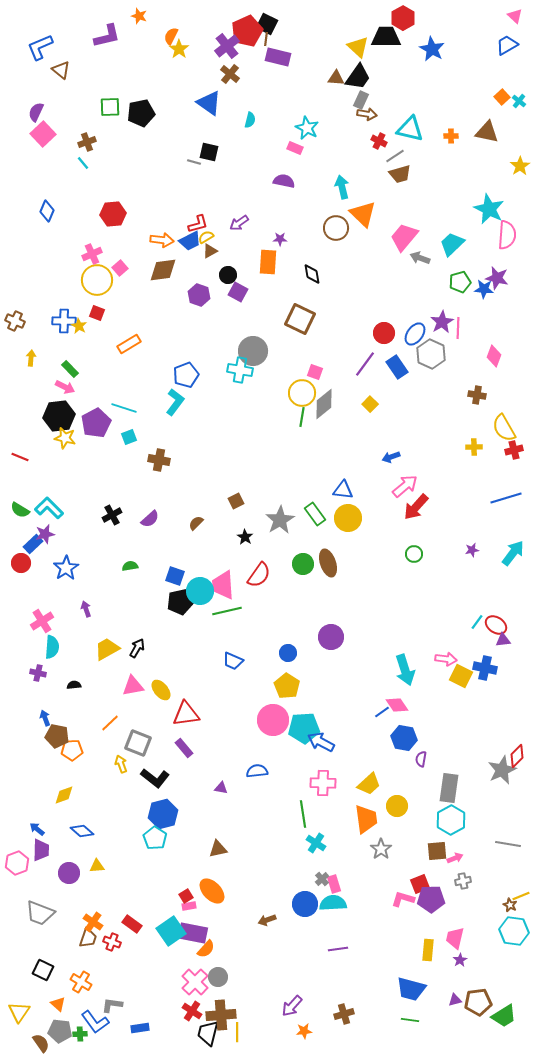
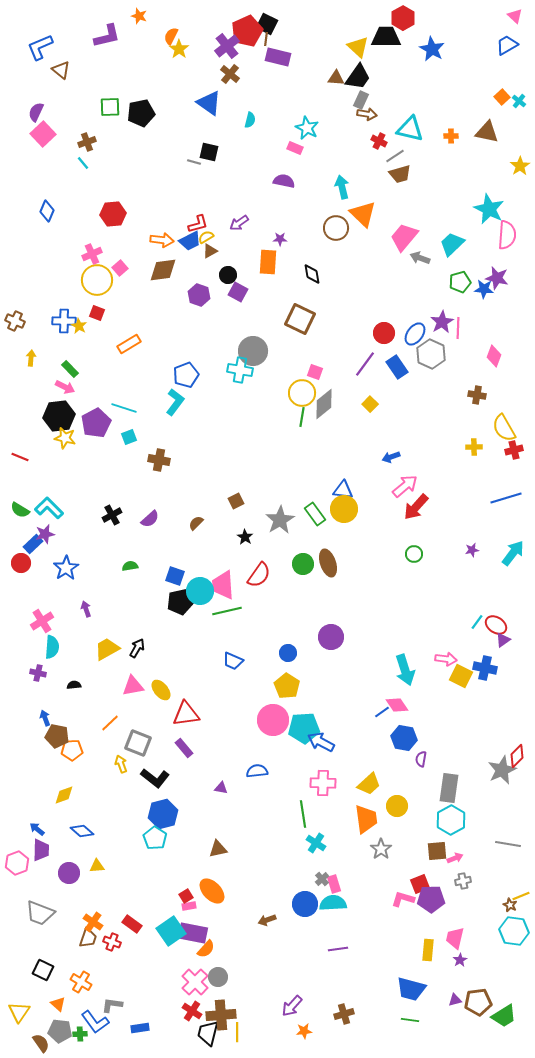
yellow circle at (348, 518): moved 4 px left, 9 px up
purple triangle at (503, 640): rotated 28 degrees counterclockwise
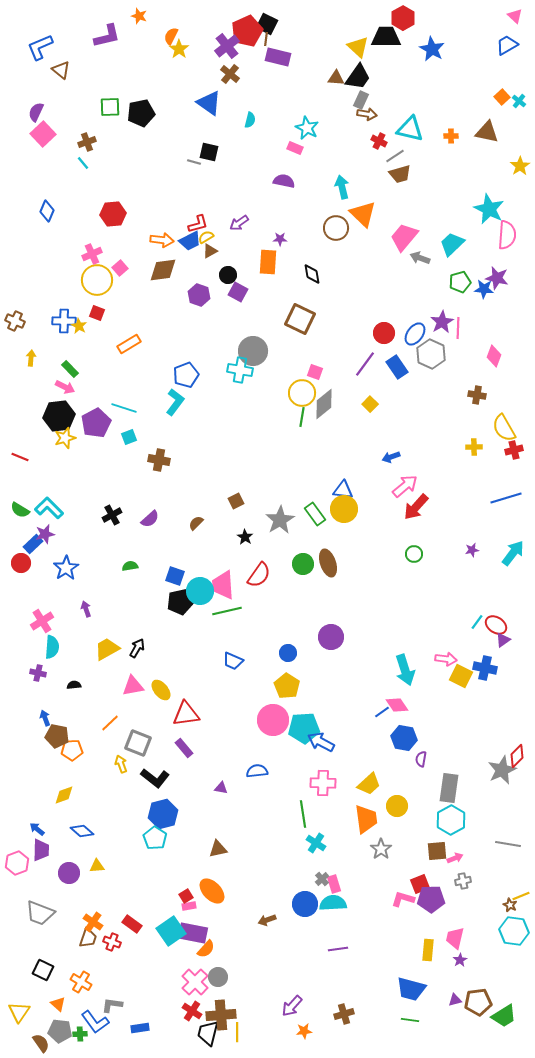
yellow star at (65, 438): rotated 30 degrees counterclockwise
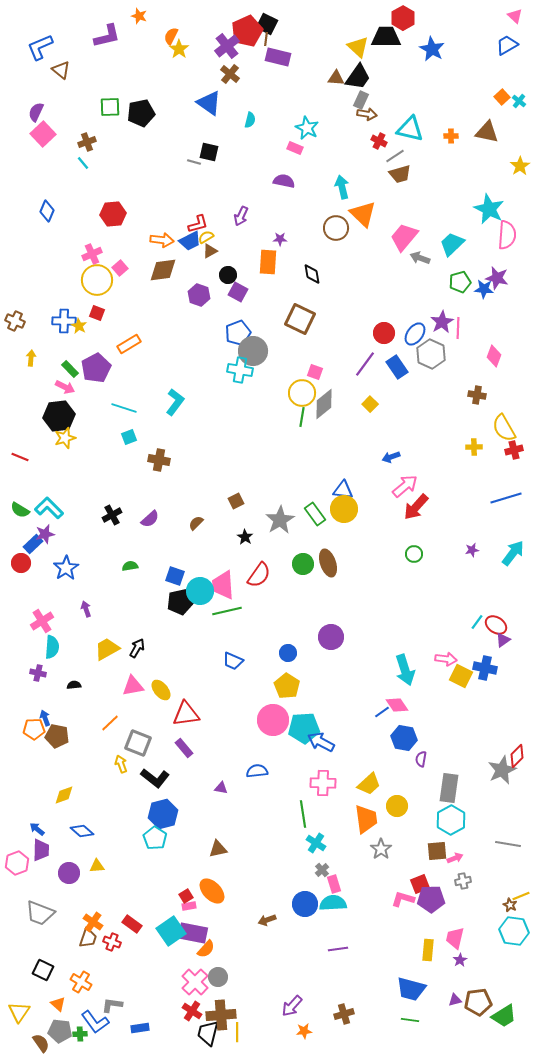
purple arrow at (239, 223): moved 2 px right, 7 px up; rotated 30 degrees counterclockwise
blue pentagon at (186, 375): moved 52 px right, 42 px up
purple pentagon at (96, 423): moved 55 px up
orange pentagon at (72, 750): moved 38 px left, 21 px up
gray cross at (322, 879): moved 9 px up
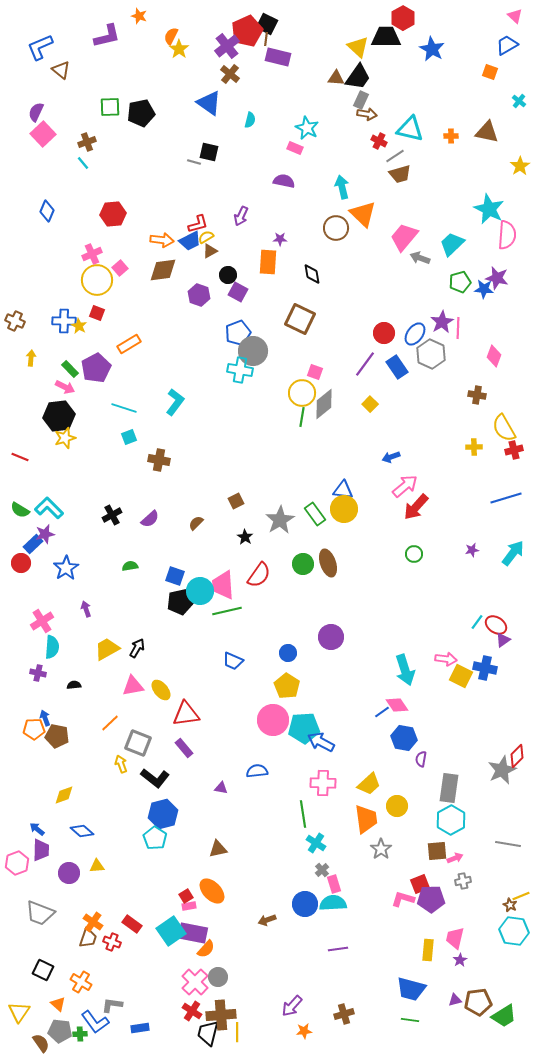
orange square at (502, 97): moved 12 px left, 25 px up; rotated 28 degrees counterclockwise
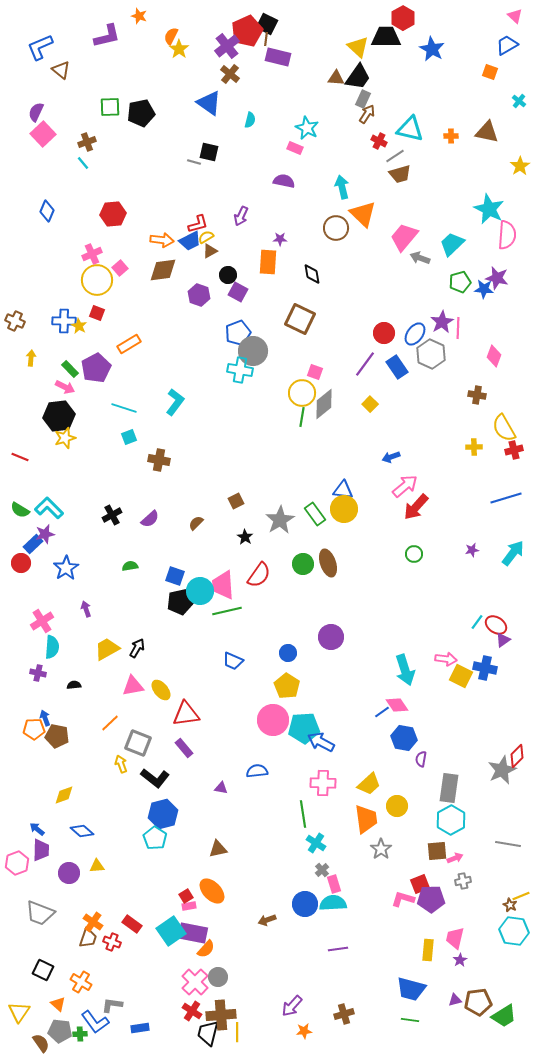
gray rectangle at (361, 100): moved 2 px right, 1 px up
brown arrow at (367, 114): rotated 66 degrees counterclockwise
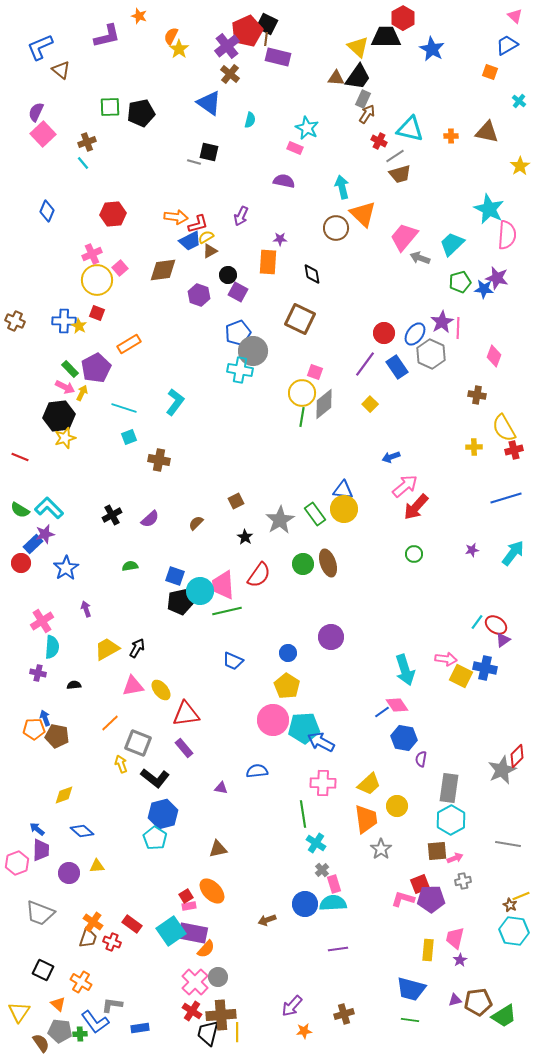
orange arrow at (162, 240): moved 14 px right, 23 px up
yellow arrow at (31, 358): moved 51 px right, 35 px down; rotated 21 degrees clockwise
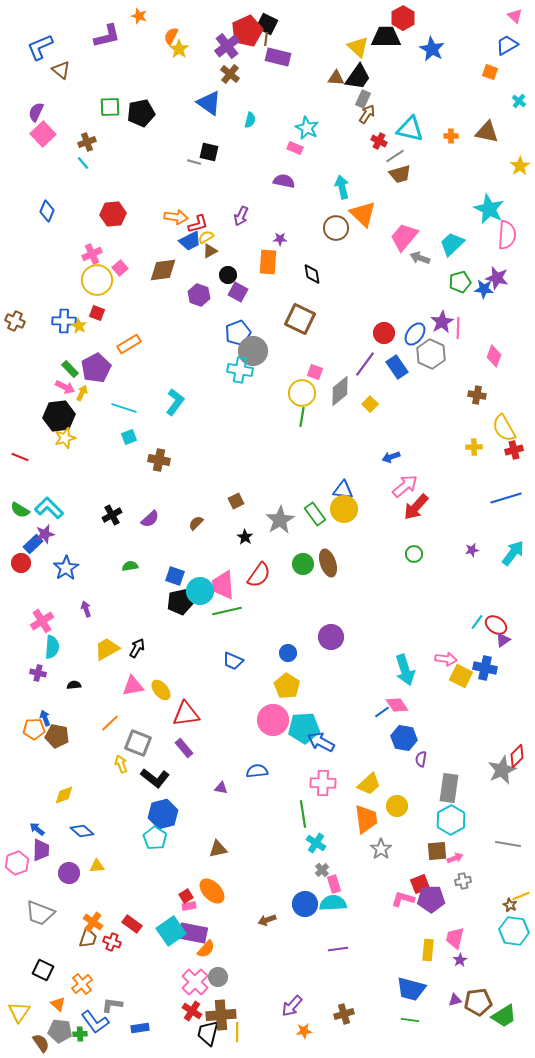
gray diamond at (324, 404): moved 16 px right, 13 px up
orange cross at (81, 982): moved 1 px right, 2 px down; rotated 20 degrees clockwise
